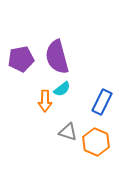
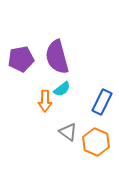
gray triangle: rotated 18 degrees clockwise
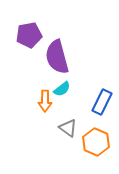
purple pentagon: moved 8 px right, 24 px up
gray triangle: moved 4 px up
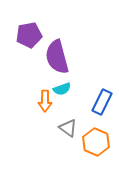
cyan semicircle: rotated 18 degrees clockwise
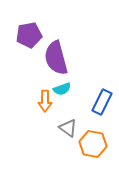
purple semicircle: moved 1 px left, 1 px down
orange hexagon: moved 3 px left, 2 px down; rotated 12 degrees counterclockwise
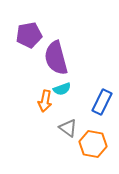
orange arrow: rotated 10 degrees clockwise
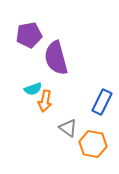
cyan semicircle: moved 29 px left
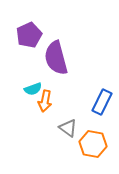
purple pentagon: rotated 15 degrees counterclockwise
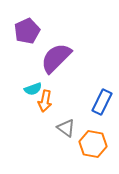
purple pentagon: moved 2 px left, 4 px up
purple semicircle: rotated 60 degrees clockwise
gray triangle: moved 2 px left
